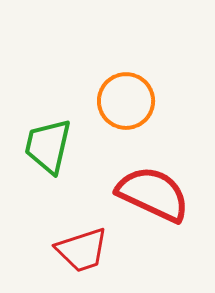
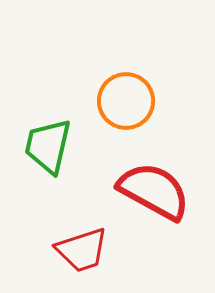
red semicircle: moved 1 px right, 3 px up; rotated 4 degrees clockwise
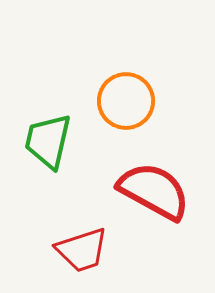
green trapezoid: moved 5 px up
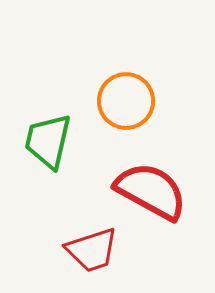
red semicircle: moved 3 px left
red trapezoid: moved 10 px right
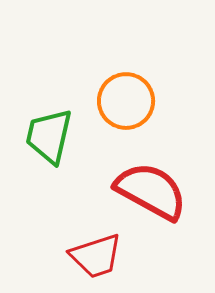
green trapezoid: moved 1 px right, 5 px up
red trapezoid: moved 4 px right, 6 px down
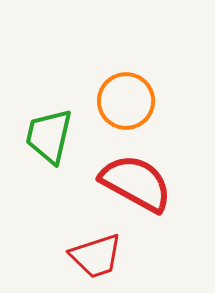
red semicircle: moved 15 px left, 8 px up
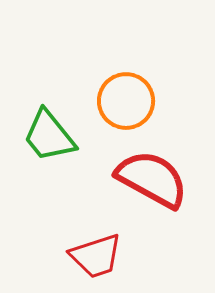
green trapezoid: rotated 52 degrees counterclockwise
red semicircle: moved 16 px right, 4 px up
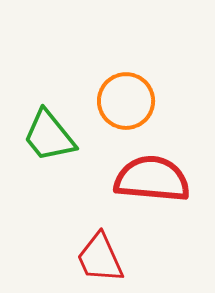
red semicircle: rotated 24 degrees counterclockwise
red trapezoid: moved 4 px right, 2 px down; rotated 84 degrees clockwise
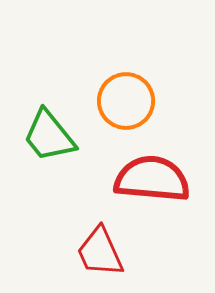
red trapezoid: moved 6 px up
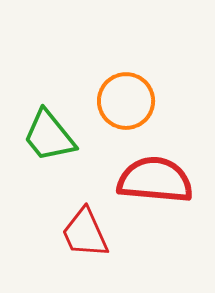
red semicircle: moved 3 px right, 1 px down
red trapezoid: moved 15 px left, 19 px up
